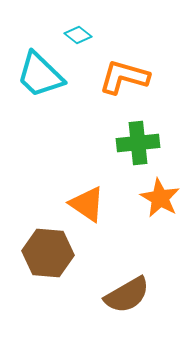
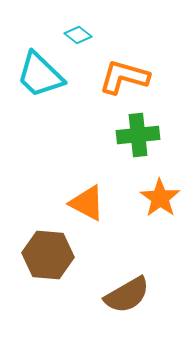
green cross: moved 8 px up
orange star: rotated 6 degrees clockwise
orange triangle: moved 1 px up; rotated 6 degrees counterclockwise
brown hexagon: moved 2 px down
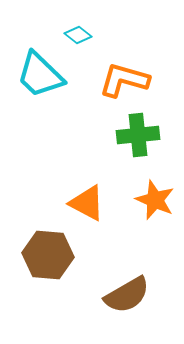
orange L-shape: moved 3 px down
orange star: moved 5 px left, 2 px down; rotated 12 degrees counterclockwise
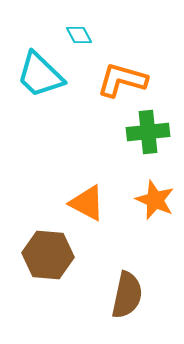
cyan diamond: moved 1 px right; rotated 24 degrees clockwise
orange L-shape: moved 2 px left
green cross: moved 10 px right, 3 px up
brown semicircle: rotated 48 degrees counterclockwise
